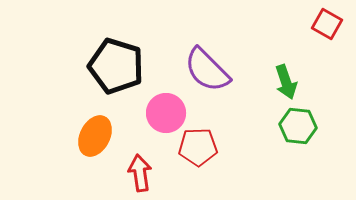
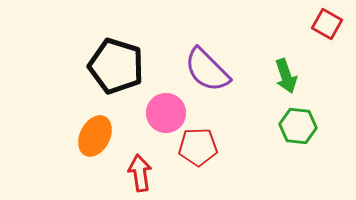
green arrow: moved 6 px up
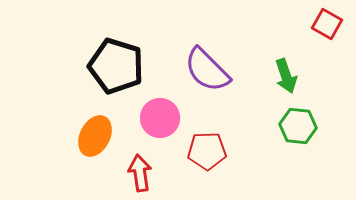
pink circle: moved 6 px left, 5 px down
red pentagon: moved 9 px right, 4 px down
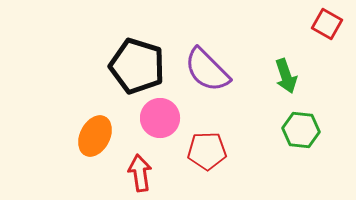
black pentagon: moved 21 px right
green hexagon: moved 3 px right, 4 px down
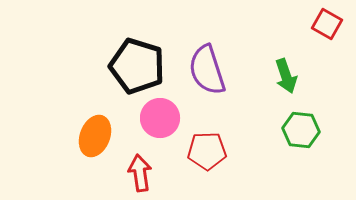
purple semicircle: rotated 27 degrees clockwise
orange ellipse: rotated 6 degrees counterclockwise
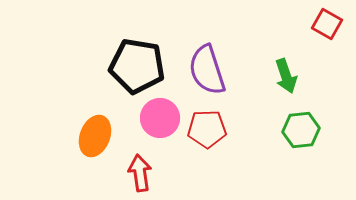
black pentagon: rotated 8 degrees counterclockwise
green hexagon: rotated 12 degrees counterclockwise
red pentagon: moved 22 px up
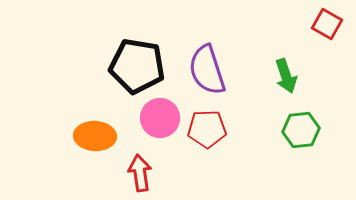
orange ellipse: rotated 72 degrees clockwise
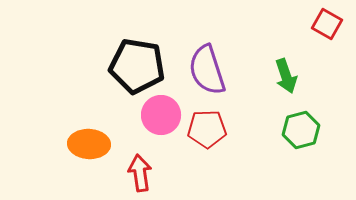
pink circle: moved 1 px right, 3 px up
green hexagon: rotated 9 degrees counterclockwise
orange ellipse: moved 6 px left, 8 px down
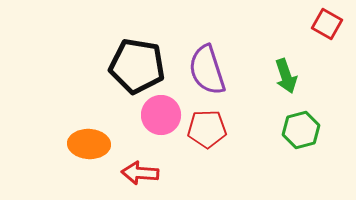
red arrow: rotated 78 degrees counterclockwise
